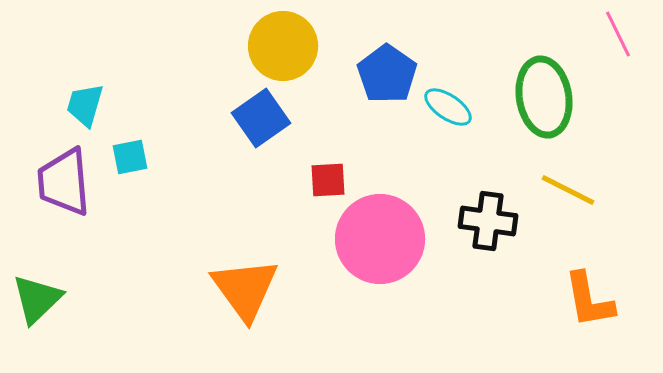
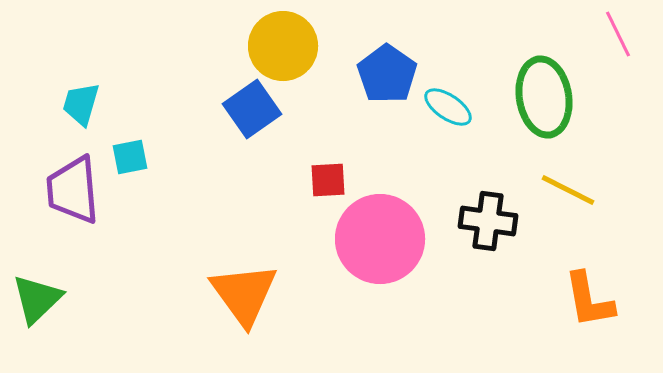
cyan trapezoid: moved 4 px left, 1 px up
blue square: moved 9 px left, 9 px up
purple trapezoid: moved 9 px right, 8 px down
orange triangle: moved 1 px left, 5 px down
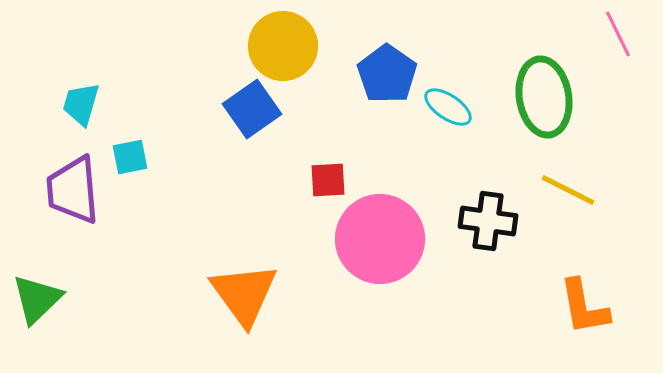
orange L-shape: moved 5 px left, 7 px down
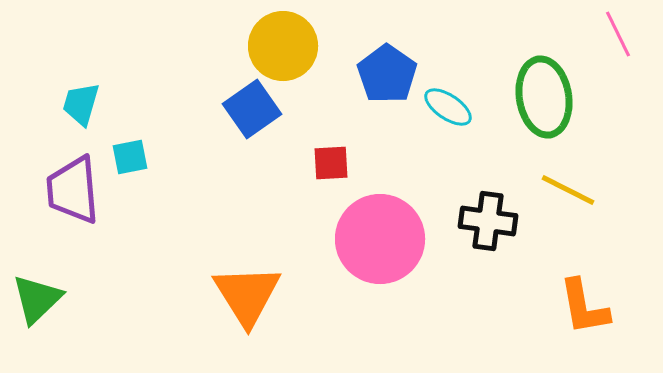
red square: moved 3 px right, 17 px up
orange triangle: moved 3 px right, 1 px down; rotated 4 degrees clockwise
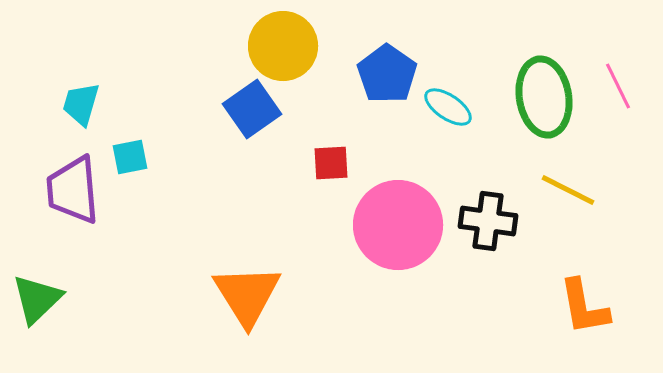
pink line: moved 52 px down
pink circle: moved 18 px right, 14 px up
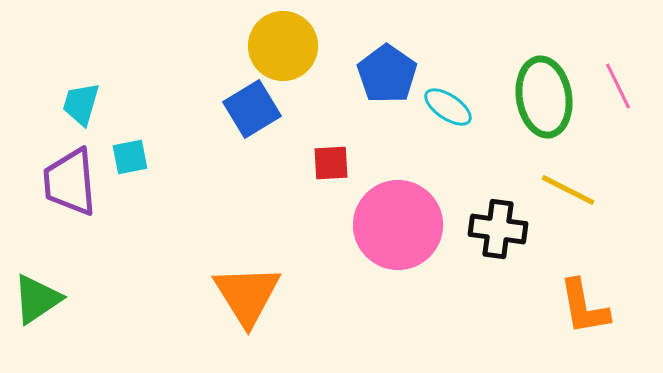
blue square: rotated 4 degrees clockwise
purple trapezoid: moved 3 px left, 8 px up
black cross: moved 10 px right, 8 px down
green triangle: rotated 10 degrees clockwise
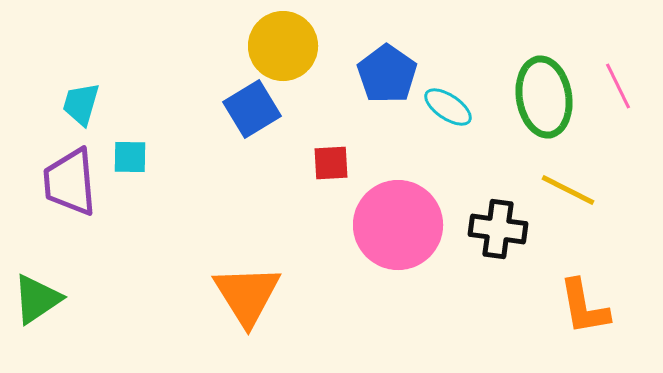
cyan square: rotated 12 degrees clockwise
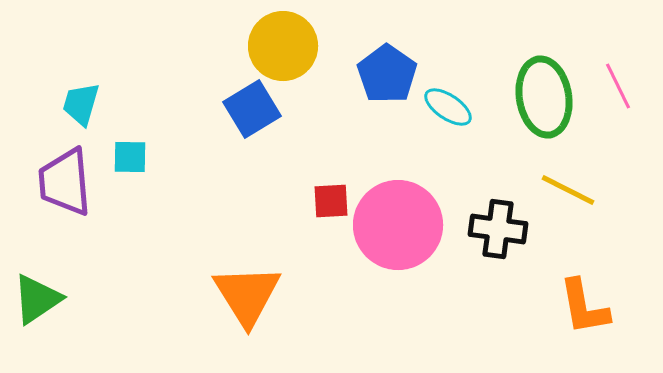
red square: moved 38 px down
purple trapezoid: moved 5 px left
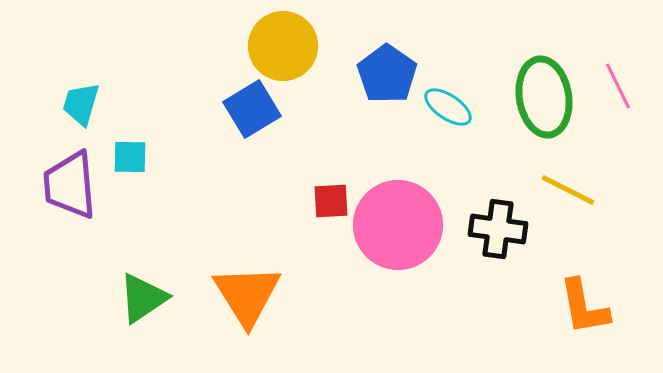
purple trapezoid: moved 5 px right, 3 px down
green triangle: moved 106 px right, 1 px up
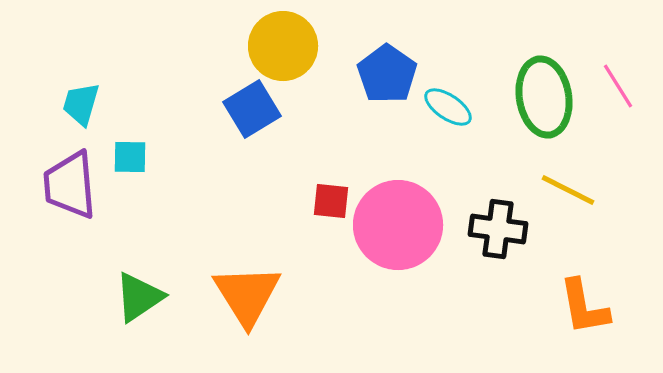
pink line: rotated 6 degrees counterclockwise
red square: rotated 9 degrees clockwise
green triangle: moved 4 px left, 1 px up
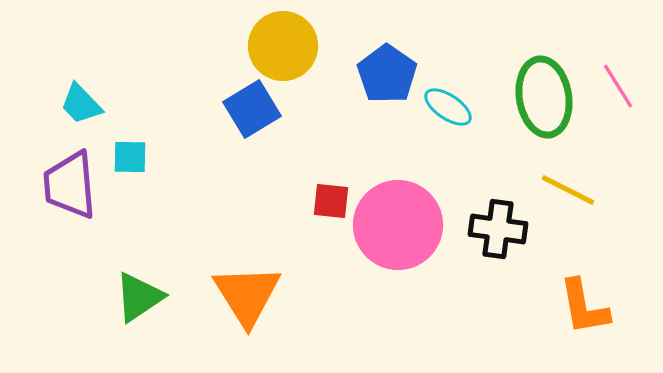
cyan trapezoid: rotated 60 degrees counterclockwise
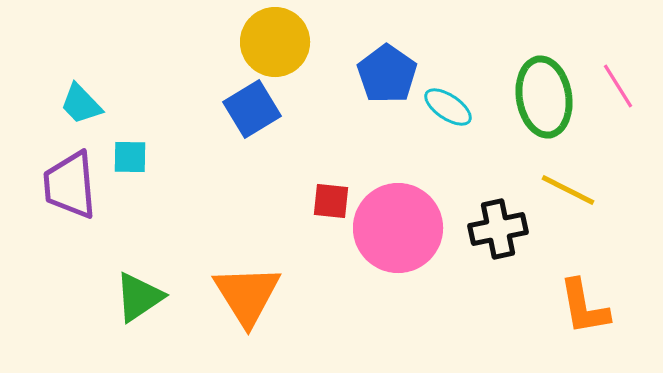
yellow circle: moved 8 px left, 4 px up
pink circle: moved 3 px down
black cross: rotated 20 degrees counterclockwise
